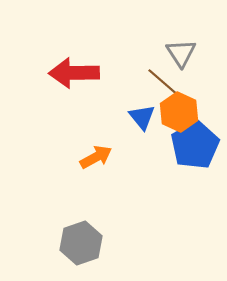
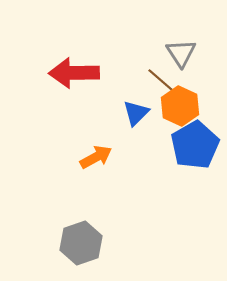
orange hexagon: moved 1 px right, 6 px up
blue triangle: moved 6 px left, 4 px up; rotated 24 degrees clockwise
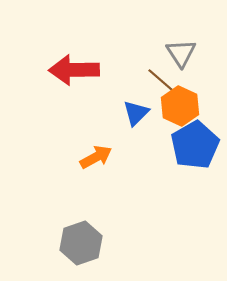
red arrow: moved 3 px up
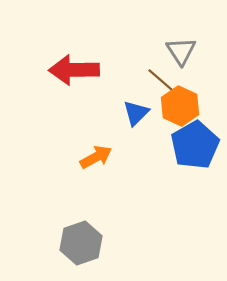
gray triangle: moved 2 px up
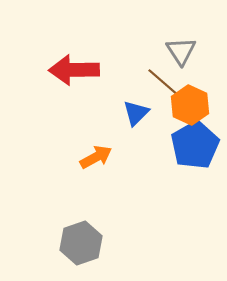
orange hexagon: moved 10 px right, 1 px up
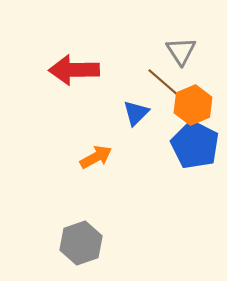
orange hexagon: moved 3 px right; rotated 12 degrees clockwise
blue pentagon: rotated 15 degrees counterclockwise
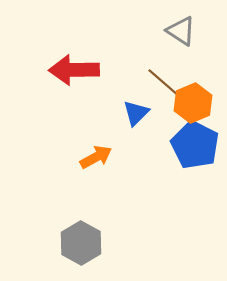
gray triangle: moved 20 px up; rotated 24 degrees counterclockwise
orange hexagon: moved 2 px up
gray hexagon: rotated 12 degrees counterclockwise
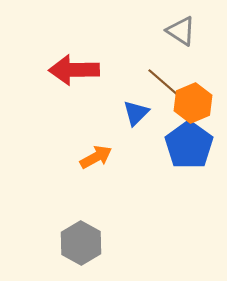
blue pentagon: moved 6 px left; rotated 9 degrees clockwise
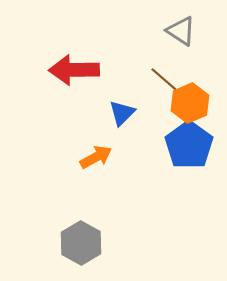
brown line: moved 3 px right, 1 px up
orange hexagon: moved 3 px left
blue triangle: moved 14 px left
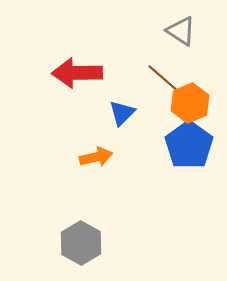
red arrow: moved 3 px right, 3 px down
brown line: moved 3 px left, 3 px up
orange arrow: rotated 16 degrees clockwise
